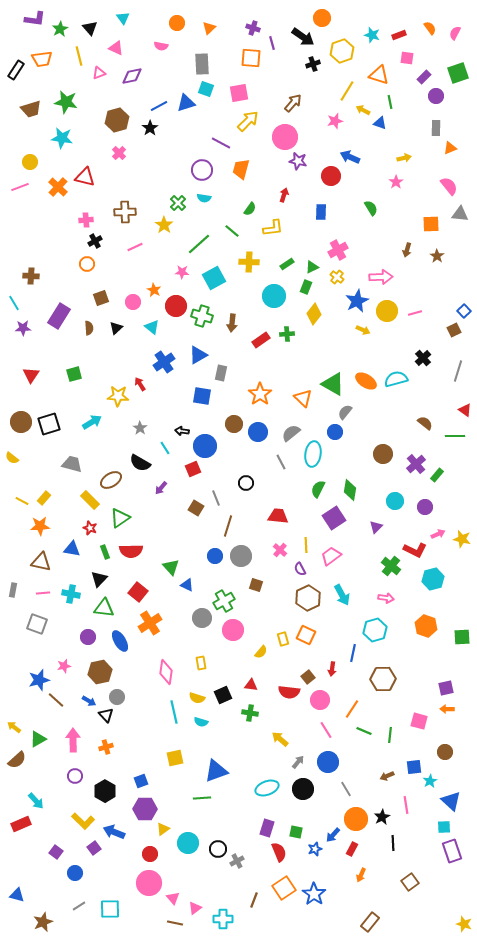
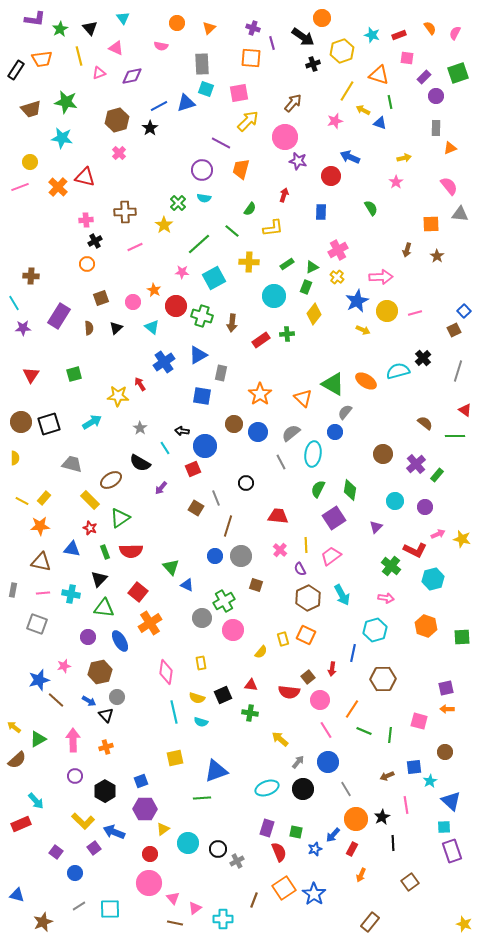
cyan semicircle at (396, 379): moved 2 px right, 8 px up
yellow semicircle at (12, 458): moved 3 px right; rotated 128 degrees counterclockwise
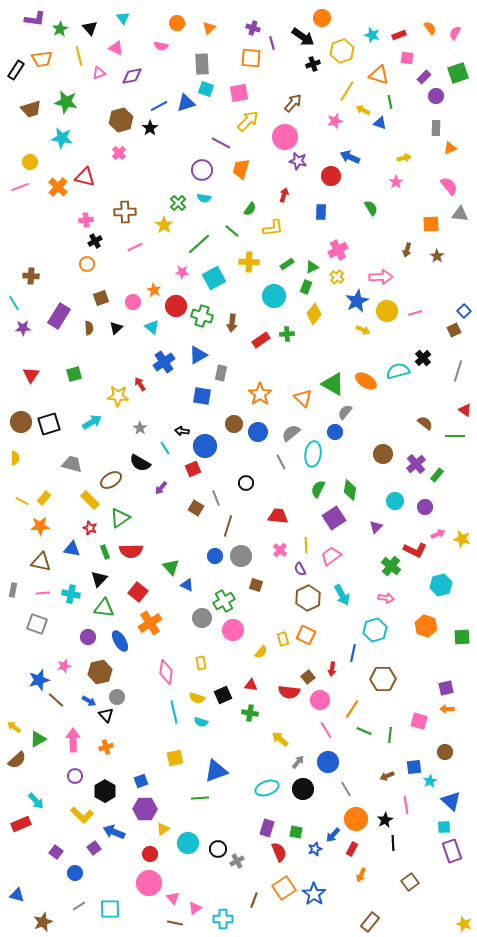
brown hexagon at (117, 120): moved 4 px right
cyan hexagon at (433, 579): moved 8 px right, 6 px down
green line at (202, 798): moved 2 px left
black star at (382, 817): moved 3 px right, 3 px down
yellow L-shape at (83, 821): moved 1 px left, 6 px up
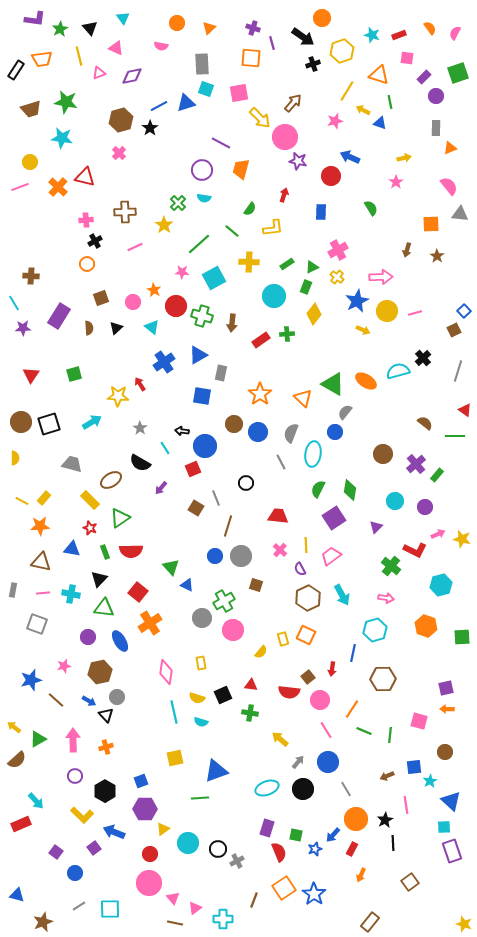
yellow arrow at (248, 121): moved 12 px right, 3 px up; rotated 90 degrees clockwise
gray semicircle at (291, 433): rotated 30 degrees counterclockwise
blue star at (39, 680): moved 8 px left
green square at (296, 832): moved 3 px down
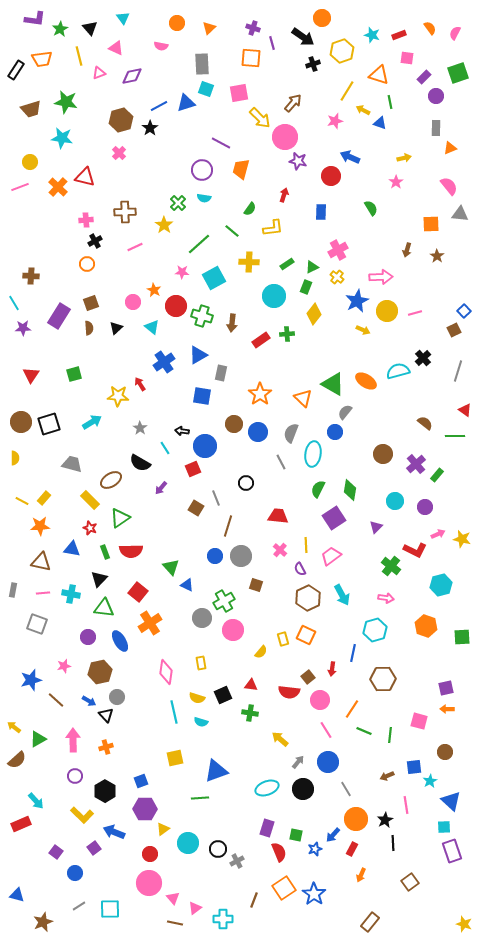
brown square at (101, 298): moved 10 px left, 5 px down
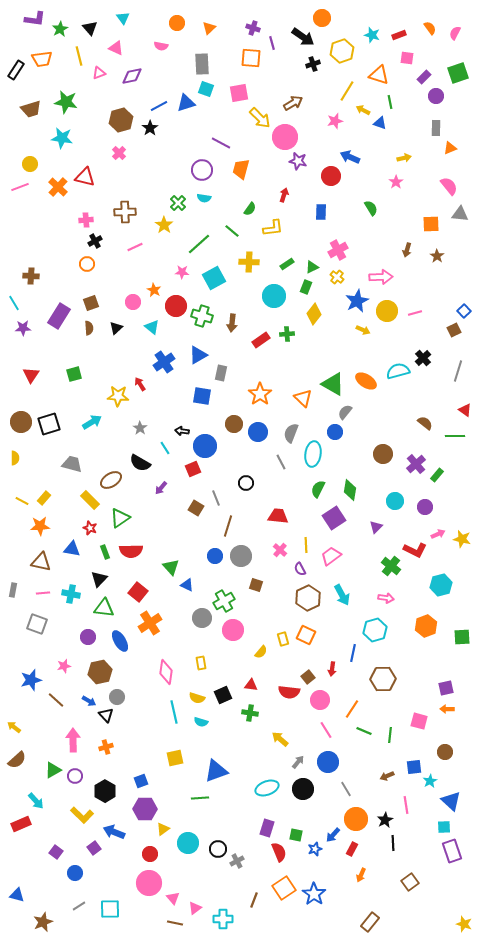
brown arrow at (293, 103): rotated 18 degrees clockwise
yellow circle at (30, 162): moved 2 px down
orange hexagon at (426, 626): rotated 20 degrees clockwise
green triangle at (38, 739): moved 15 px right, 31 px down
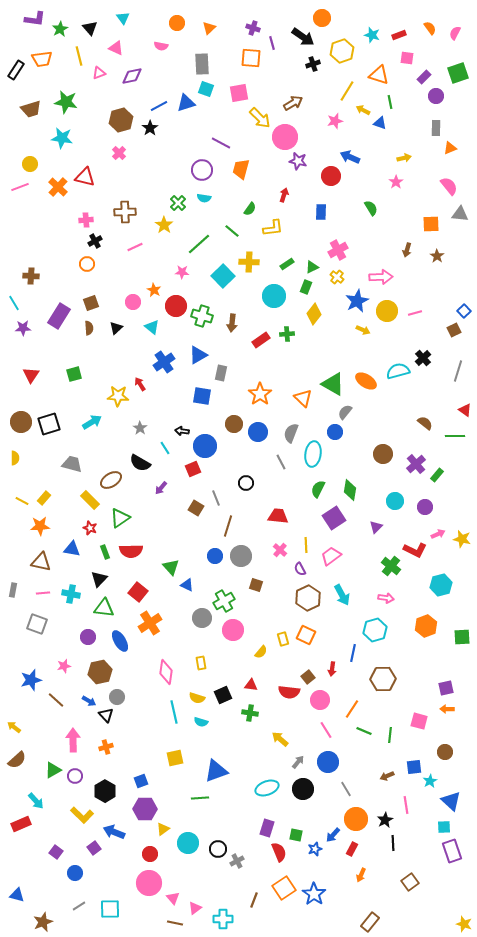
cyan square at (214, 278): moved 9 px right, 2 px up; rotated 15 degrees counterclockwise
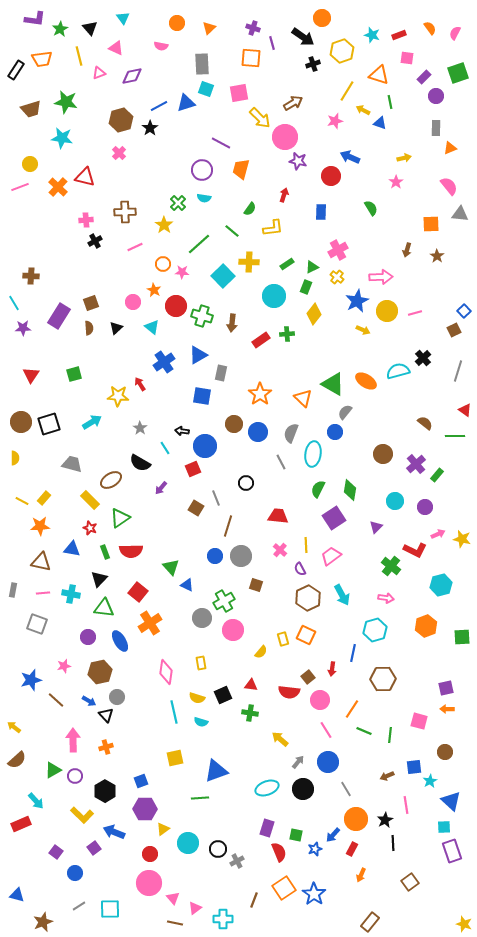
orange circle at (87, 264): moved 76 px right
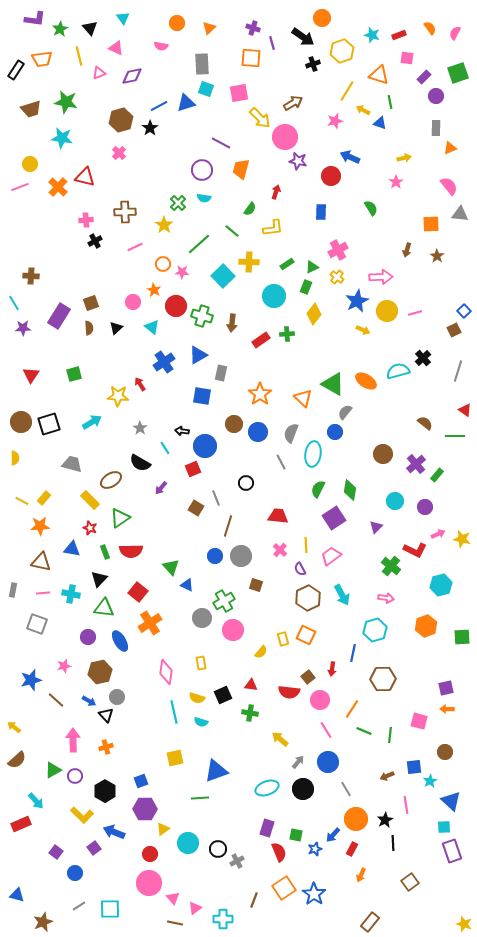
red arrow at (284, 195): moved 8 px left, 3 px up
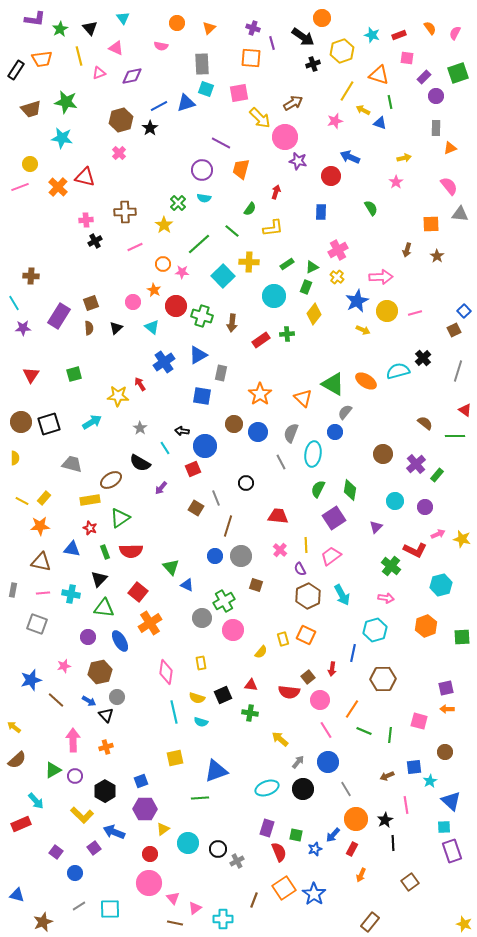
yellow rectangle at (90, 500): rotated 54 degrees counterclockwise
brown hexagon at (308, 598): moved 2 px up
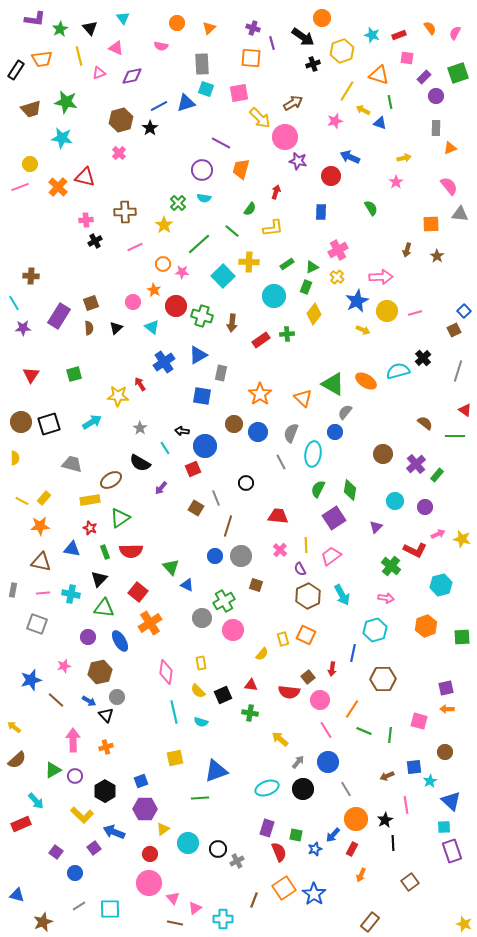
yellow semicircle at (261, 652): moved 1 px right, 2 px down
yellow semicircle at (197, 698): moved 1 px right, 7 px up; rotated 28 degrees clockwise
